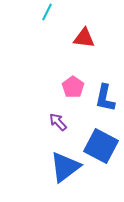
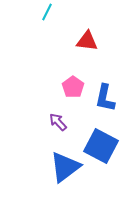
red triangle: moved 3 px right, 3 px down
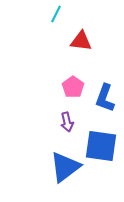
cyan line: moved 9 px right, 2 px down
red triangle: moved 6 px left
blue L-shape: rotated 8 degrees clockwise
purple arrow: moved 9 px right; rotated 150 degrees counterclockwise
blue square: rotated 20 degrees counterclockwise
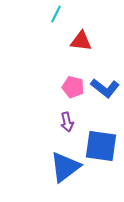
pink pentagon: rotated 20 degrees counterclockwise
blue L-shape: moved 10 px up; rotated 72 degrees counterclockwise
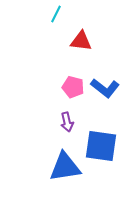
blue triangle: rotated 28 degrees clockwise
